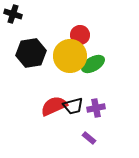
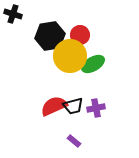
black hexagon: moved 19 px right, 17 px up
purple rectangle: moved 15 px left, 3 px down
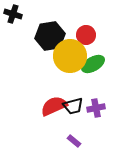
red circle: moved 6 px right
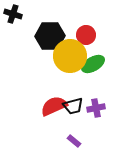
black hexagon: rotated 8 degrees clockwise
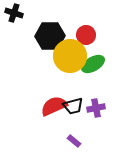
black cross: moved 1 px right, 1 px up
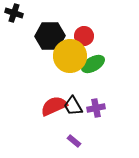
red circle: moved 2 px left, 1 px down
black trapezoid: rotated 75 degrees clockwise
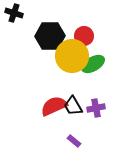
yellow circle: moved 2 px right
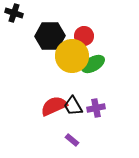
purple rectangle: moved 2 px left, 1 px up
